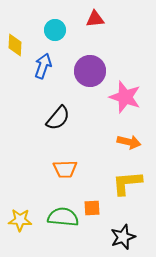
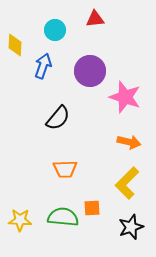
yellow L-shape: rotated 40 degrees counterclockwise
black star: moved 8 px right, 10 px up
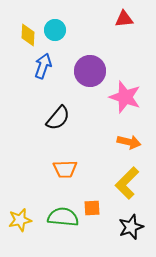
red triangle: moved 29 px right
yellow diamond: moved 13 px right, 10 px up
yellow star: rotated 15 degrees counterclockwise
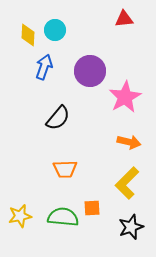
blue arrow: moved 1 px right, 1 px down
pink star: rotated 24 degrees clockwise
yellow star: moved 4 px up
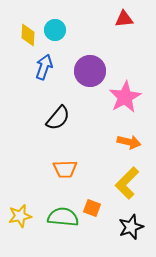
orange square: rotated 24 degrees clockwise
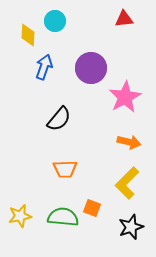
cyan circle: moved 9 px up
purple circle: moved 1 px right, 3 px up
black semicircle: moved 1 px right, 1 px down
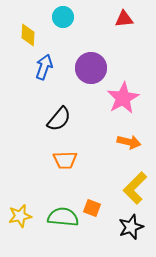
cyan circle: moved 8 px right, 4 px up
pink star: moved 2 px left, 1 px down
orange trapezoid: moved 9 px up
yellow L-shape: moved 8 px right, 5 px down
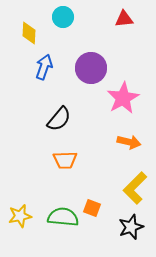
yellow diamond: moved 1 px right, 2 px up
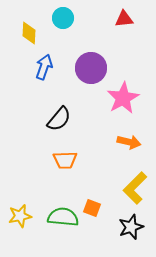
cyan circle: moved 1 px down
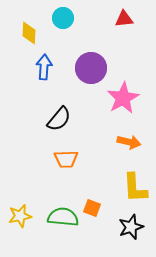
blue arrow: rotated 15 degrees counterclockwise
orange trapezoid: moved 1 px right, 1 px up
yellow L-shape: rotated 48 degrees counterclockwise
